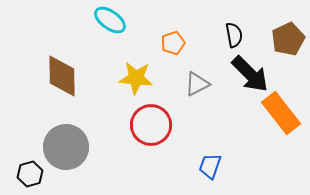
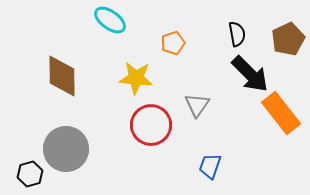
black semicircle: moved 3 px right, 1 px up
gray triangle: moved 21 px down; rotated 28 degrees counterclockwise
gray circle: moved 2 px down
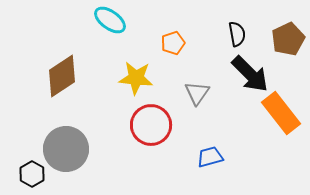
brown diamond: rotated 57 degrees clockwise
gray triangle: moved 12 px up
blue trapezoid: moved 9 px up; rotated 56 degrees clockwise
black hexagon: moved 2 px right; rotated 15 degrees counterclockwise
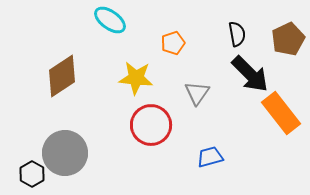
gray circle: moved 1 px left, 4 px down
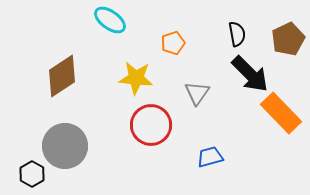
orange rectangle: rotated 6 degrees counterclockwise
gray circle: moved 7 px up
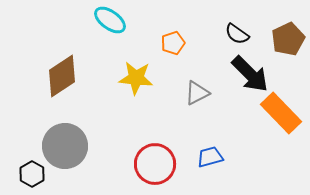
black semicircle: rotated 135 degrees clockwise
gray triangle: rotated 28 degrees clockwise
red circle: moved 4 px right, 39 px down
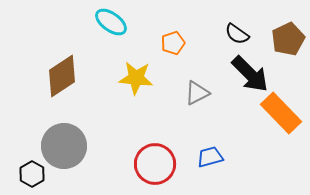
cyan ellipse: moved 1 px right, 2 px down
gray circle: moved 1 px left
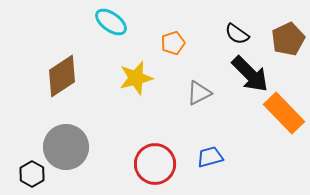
yellow star: rotated 20 degrees counterclockwise
gray triangle: moved 2 px right
orange rectangle: moved 3 px right
gray circle: moved 2 px right, 1 px down
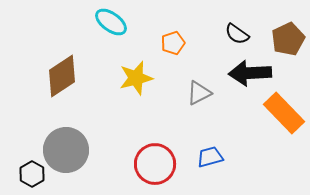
black arrow: moved 1 px up; rotated 132 degrees clockwise
gray circle: moved 3 px down
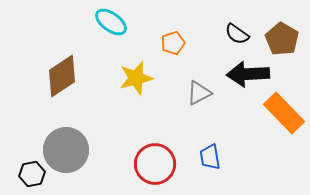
brown pentagon: moved 6 px left; rotated 16 degrees counterclockwise
black arrow: moved 2 px left, 1 px down
blue trapezoid: rotated 84 degrees counterclockwise
black hexagon: rotated 20 degrees clockwise
